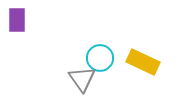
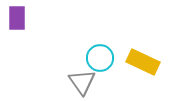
purple rectangle: moved 2 px up
gray triangle: moved 3 px down
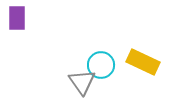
cyan circle: moved 1 px right, 7 px down
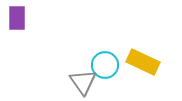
cyan circle: moved 4 px right
gray triangle: moved 1 px right
